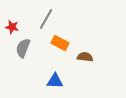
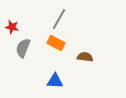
gray line: moved 13 px right
orange rectangle: moved 4 px left
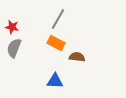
gray line: moved 1 px left
gray semicircle: moved 9 px left
brown semicircle: moved 8 px left
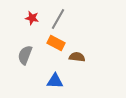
red star: moved 20 px right, 9 px up
gray semicircle: moved 11 px right, 7 px down
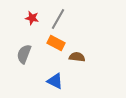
gray semicircle: moved 1 px left, 1 px up
blue triangle: rotated 24 degrees clockwise
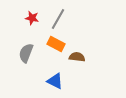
orange rectangle: moved 1 px down
gray semicircle: moved 2 px right, 1 px up
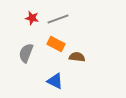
gray line: rotated 40 degrees clockwise
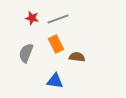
orange rectangle: rotated 36 degrees clockwise
blue triangle: rotated 18 degrees counterclockwise
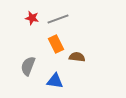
gray semicircle: moved 2 px right, 13 px down
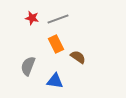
brown semicircle: moved 1 px right; rotated 28 degrees clockwise
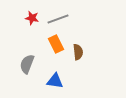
brown semicircle: moved 5 px up; rotated 49 degrees clockwise
gray semicircle: moved 1 px left, 2 px up
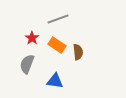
red star: moved 20 px down; rotated 24 degrees clockwise
orange rectangle: moved 1 px right, 1 px down; rotated 30 degrees counterclockwise
